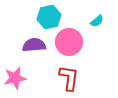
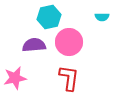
cyan semicircle: moved 5 px right, 4 px up; rotated 40 degrees clockwise
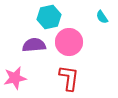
cyan semicircle: rotated 56 degrees clockwise
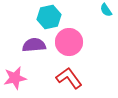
cyan semicircle: moved 4 px right, 7 px up
red L-shape: rotated 44 degrees counterclockwise
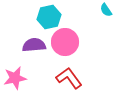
pink circle: moved 4 px left
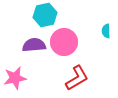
cyan semicircle: moved 21 px down; rotated 32 degrees clockwise
cyan hexagon: moved 4 px left, 2 px up
pink circle: moved 1 px left
red L-shape: moved 8 px right; rotated 96 degrees clockwise
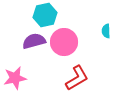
purple semicircle: moved 4 px up; rotated 10 degrees counterclockwise
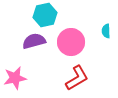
pink circle: moved 7 px right
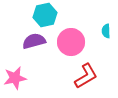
red L-shape: moved 9 px right, 2 px up
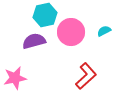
cyan semicircle: moved 2 px left; rotated 64 degrees clockwise
pink circle: moved 10 px up
red L-shape: rotated 12 degrees counterclockwise
